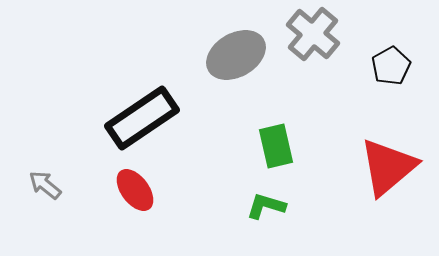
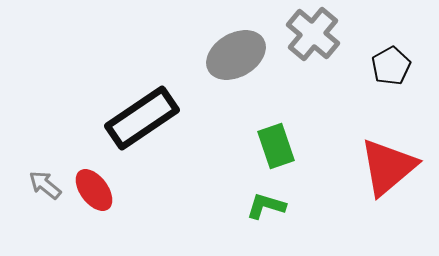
green rectangle: rotated 6 degrees counterclockwise
red ellipse: moved 41 px left
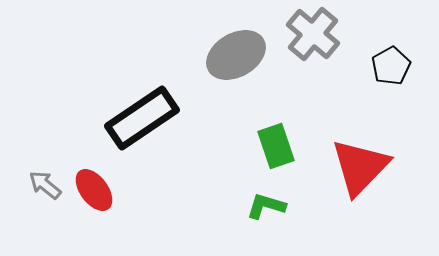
red triangle: moved 28 px left; rotated 6 degrees counterclockwise
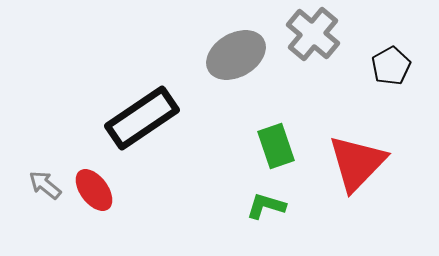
red triangle: moved 3 px left, 4 px up
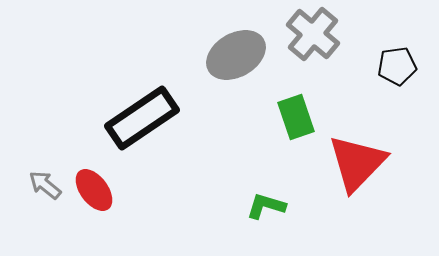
black pentagon: moved 6 px right; rotated 21 degrees clockwise
green rectangle: moved 20 px right, 29 px up
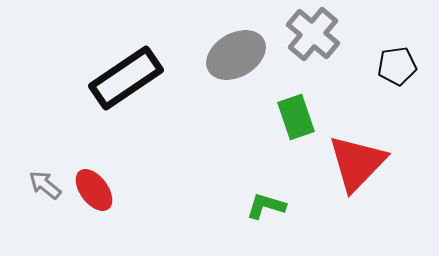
black rectangle: moved 16 px left, 40 px up
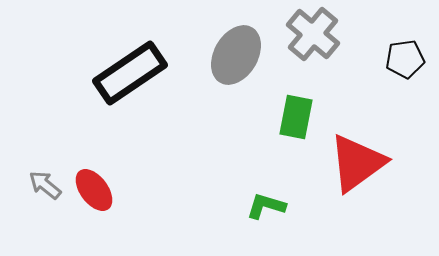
gray ellipse: rotated 30 degrees counterclockwise
black pentagon: moved 8 px right, 7 px up
black rectangle: moved 4 px right, 5 px up
green rectangle: rotated 30 degrees clockwise
red triangle: rotated 10 degrees clockwise
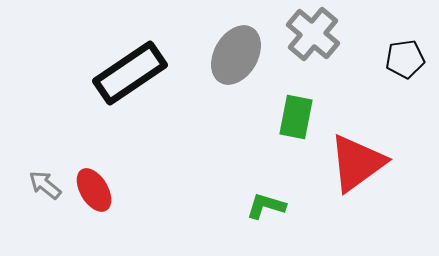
red ellipse: rotated 6 degrees clockwise
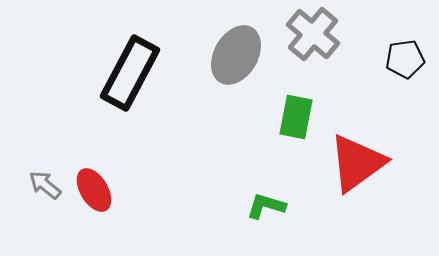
black rectangle: rotated 28 degrees counterclockwise
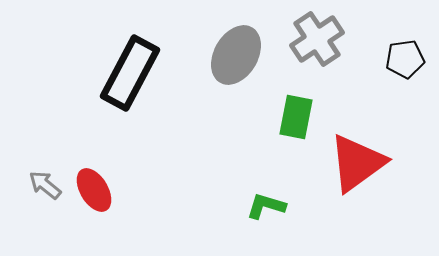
gray cross: moved 4 px right, 5 px down; rotated 16 degrees clockwise
